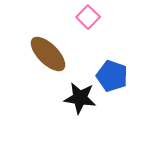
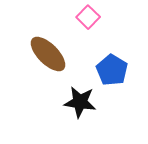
blue pentagon: moved 6 px up; rotated 12 degrees clockwise
black star: moved 4 px down
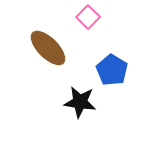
brown ellipse: moved 6 px up
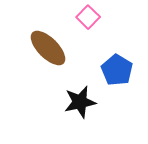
blue pentagon: moved 5 px right
black star: rotated 20 degrees counterclockwise
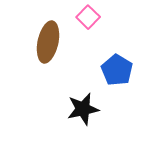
brown ellipse: moved 6 px up; rotated 57 degrees clockwise
black star: moved 3 px right, 7 px down
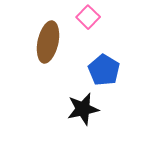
blue pentagon: moved 13 px left
